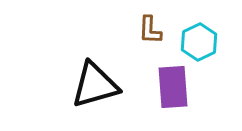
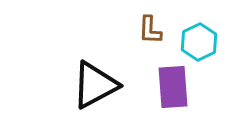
black triangle: rotated 12 degrees counterclockwise
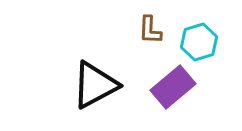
cyan hexagon: rotated 9 degrees clockwise
purple rectangle: rotated 54 degrees clockwise
